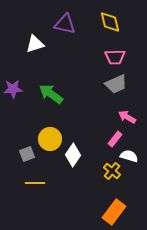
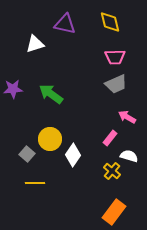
pink rectangle: moved 5 px left, 1 px up
gray square: rotated 28 degrees counterclockwise
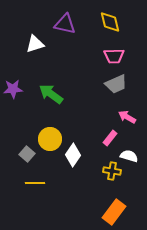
pink trapezoid: moved 1 px left, 1 px up
yellow cross: rotated 30 degrees counterclockwise
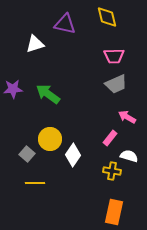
yellow diamond: moved 3 px left, 5 px up
green arrow: moved 3 px left
orange rectangle: rotated 25 degrees counterclockwise
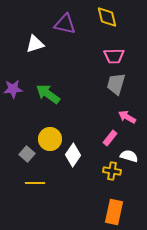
gray trapezoid: rotated 130 degrees clockwise
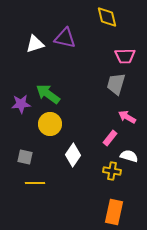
purple triangle: moved 14 px down
pink trapezoid: moved 11 px right
purple star: moved 8 px right, 15 px down
yellow circle: moved 15 px up
gray square: moved 2 px left, 3 px down; rotated 28 degrees counterclockwise
